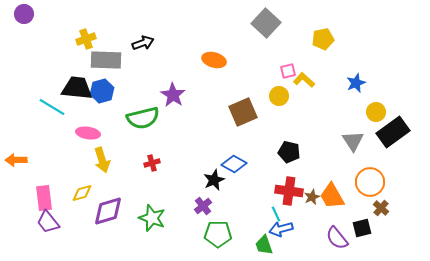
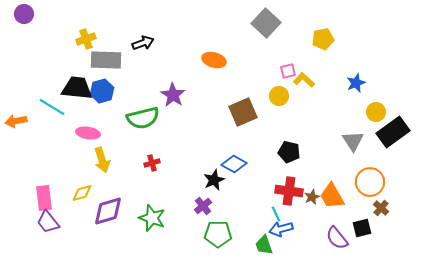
orange arrow at (16, 160): moved 39 px up; rotated 10 degrees counterclockwise
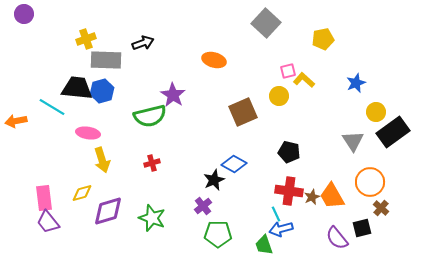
green semicircle at (143, 118): moved 7 px right, 2 px up
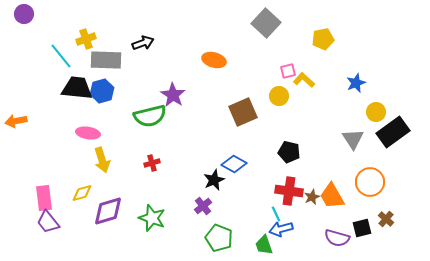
cyan line at (52, 107): moved 9 px right, 51 px up; rotated 20 degrees clockwise
gray triangle at (353, 141): moved 2 px up
brown cross at (381, 208): moved 5 px right, 11 px down
green pentagon at (218, 234): moved 1 px right, 4 px down; rotated 20 degrees clockwise
purple semicircle at (337, 238): rotated 35 degrees counterclockwise
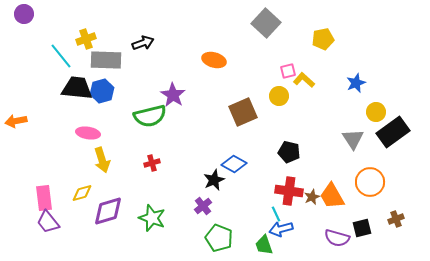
brown cross at (386, 219): moved 10 px right; rotated 28 degrees clockwise
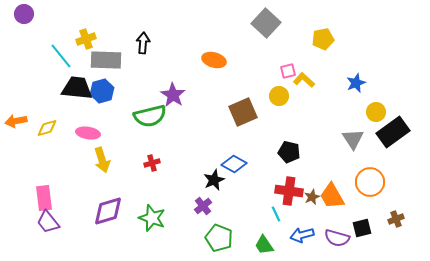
black arrow at (143, 43): rotated 65 degrees counterclockwise
yellow diamond at (82, 193): moved 35 px left, 65 px up
blue arrow at (281, 229): moved 21 px right, 6 px down
green trapezoid at (264, 245): rotated 15 degrees counterclockwise
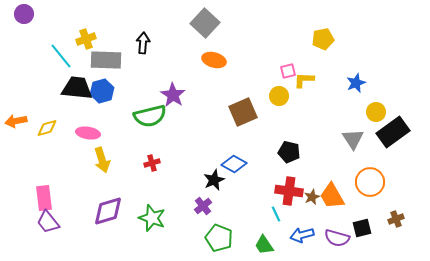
gray square at (266, 23): moved 61 px left
yellow L-shape at (304, 80): rotated 40 degrees counterclockwise
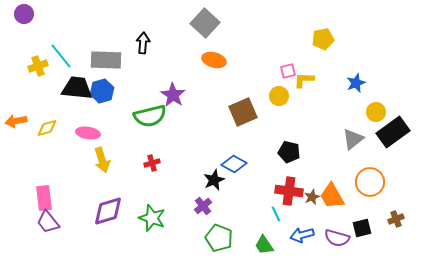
yellow cross at (86, 39): moved 48 px left, 27 px down
gray triangle at (353, 139): rotated 25 degrees clockwise
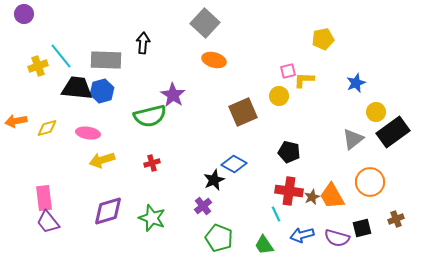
yellow arrow at (102, 160): rotated 90 degrees clockwise
